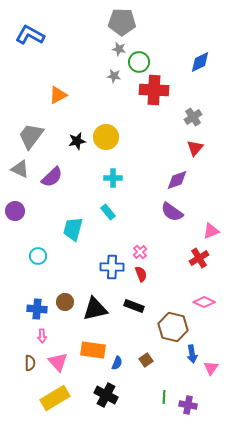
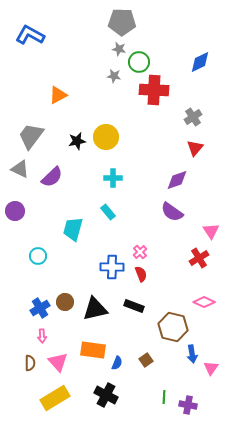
pink triangle at (211, 231): rotated 42 degrees counterclockwise
blue cross at (37, 309): moved 3 px right, 1 px up; rotated 36 degrees counterclockwise
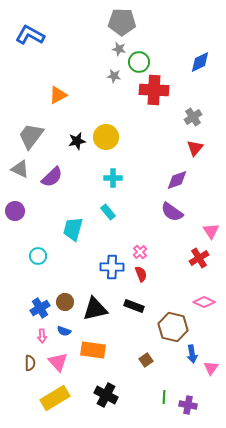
blue semicircle at (117, 363): moved 53 px left, 32 px up; rotated 88 degrees clockwise
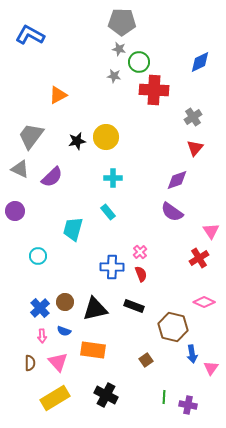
blue cross at (40, 308): rotated 12 degrees counterclockwise
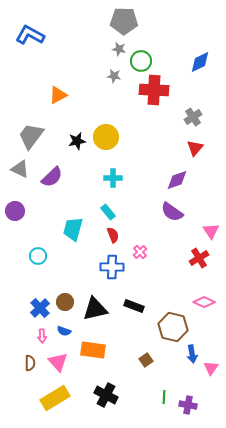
gray pentagon at (122, 22): moved 2 px right, 1 px up
green circle at (139, 62): moved 2 px right, 1 px up
red semicircle at (141, 274): moved 28 px left, 39 px up
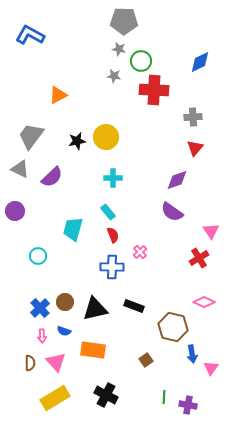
gray cross at (193, 117): rotated 30 degrees clockwise
pink triangle at (58, 362): moved 2 px left
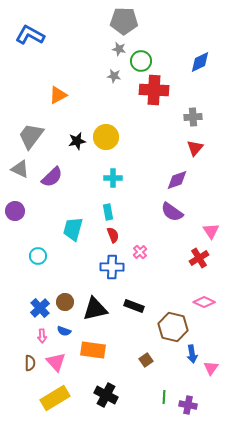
cyan rectangle at (108, 212): rotated 28 degrees clockwise
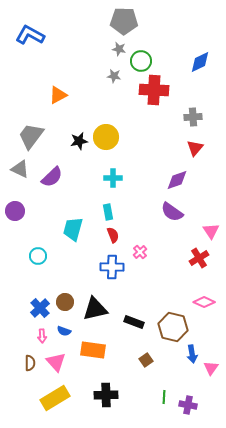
black star at (77, 141): moved 2 px right
black rectangle at (134, 306): moved 16 px down
black cross at (106, 395): rotated 30 degrees counterclockwise
